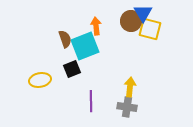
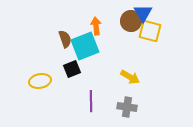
yellow square: moved 2 px down
yellow ellipse: moved 1 px down
yellow arrow: moved 10 px up; rotated 114 degrees clockwise
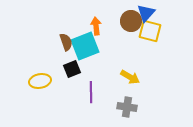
blue triangle: moved 3 px right; rotated 12 degrees clockwise
brown semicircle: moved 1 px right, 3 px down
purple line: moved 9 px up
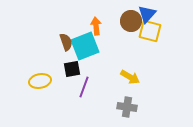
blue triangle: moved 1 px right, 1 px down
black square: rotated 12 degrees clockwise
purple line: moved 7 px left, 5 px up; rotated 20 degrees clockwise
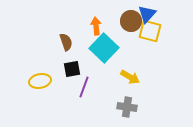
cyan square: moved 19 px right, 2 px down; rotated 24 degrees counterclockwise
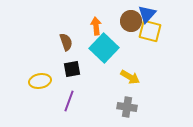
purple line: moved 15 px left, 14 px down
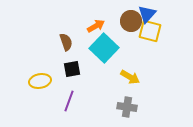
orange arrow: rotated 66 degrees clockwise
